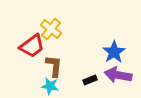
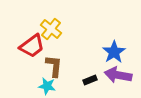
cyan star: moved 3 px left
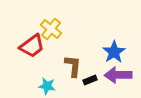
brown L-shape: moved 19 px right
purple arrow: rotated 12 degrees counterclockwise
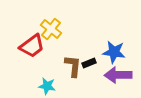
blue star: rotated 30 degrees counterclockwise
black rectangle: moved 1 px left, 17 px up
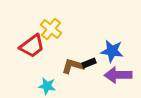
blue star: moved 2 px left, 1 px up
brown L-shape: rotated 80 degrees counterclockwise
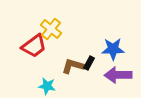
red trapezoid: moved 2 px right
blue star: moved 1 px right, 2 px up; rotated 10 degrees counterclockwise
black rectangle: rotated 40 degrees counterclockwise
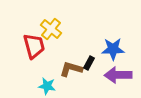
red trapezoid: rotated 68 degrees counterclockwise
brown L-shape: moved 2 px left, 3 px down
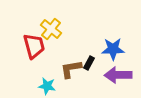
brown L-shape: rotated 25 degrees counterclockwise
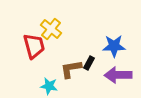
blue star: moved 1 px right, 3 px up
cyan star: moved 2 px right
